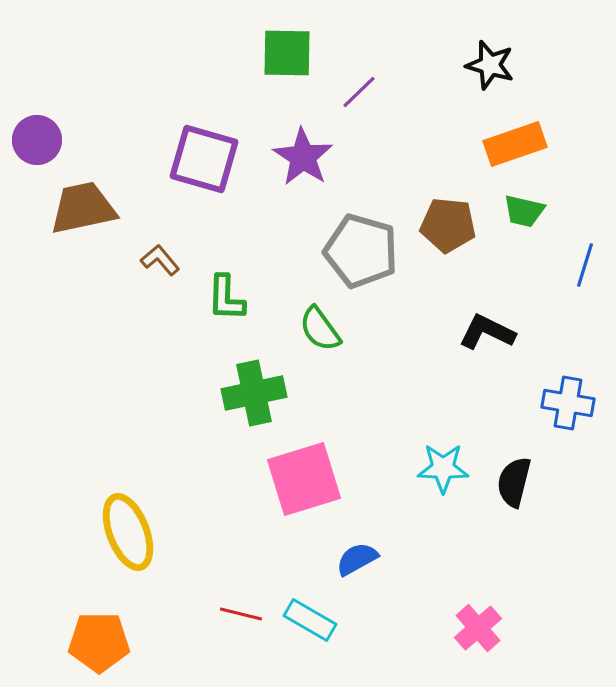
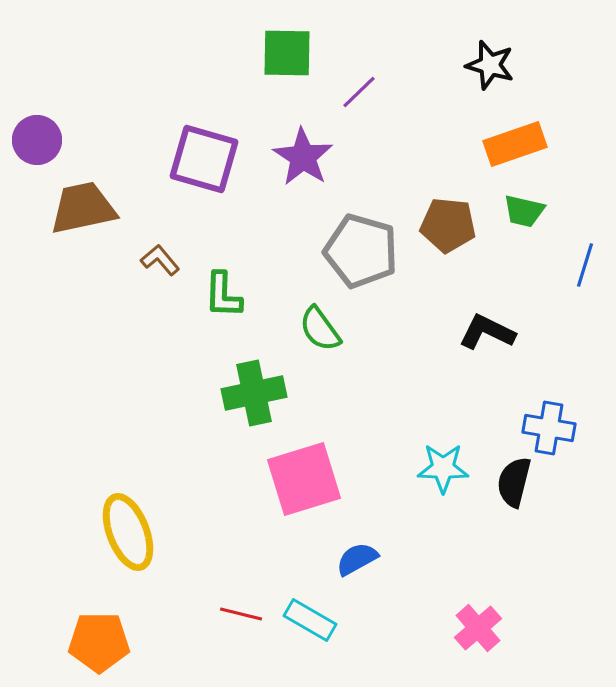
green L-shape: moved 3 px left, 3 px up
blue cross: moved 19 px left, 25 px down
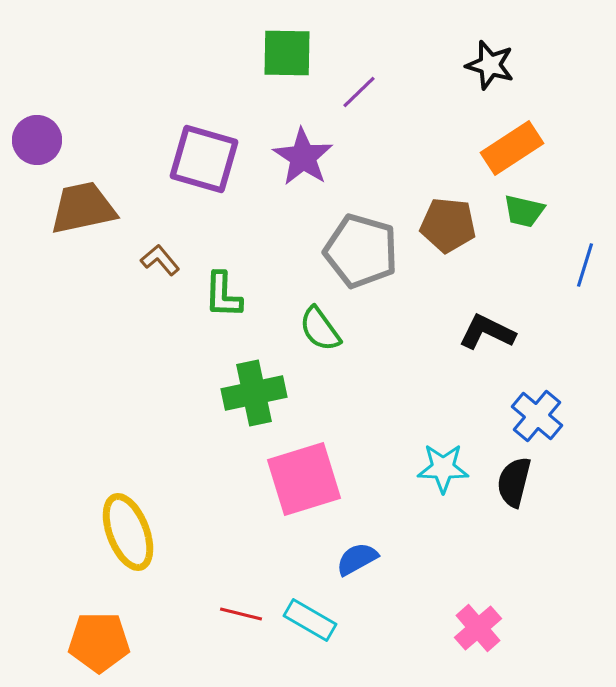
orange rectangle: moved 3 px left, 4 px down; rotated 14 degrees counterclockwise
blue cross: moved 12 px left, 12 px up; rotated 30 degrees clockwise
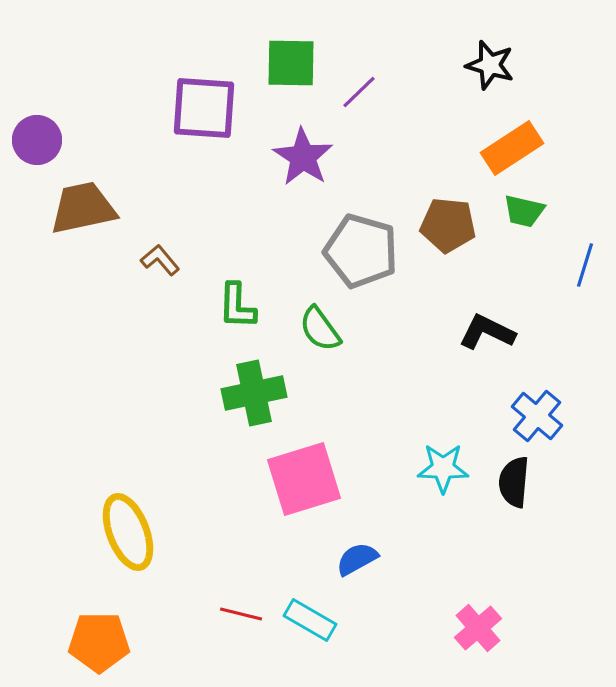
green square: moved 4 px right, 10 px down
purple square: moved 51 px up; rotated 12 degrees counterclockwise
green L-shape: moved 14 px right, 11 px down
black semicircle: rotated 9 degrees counterclockwise
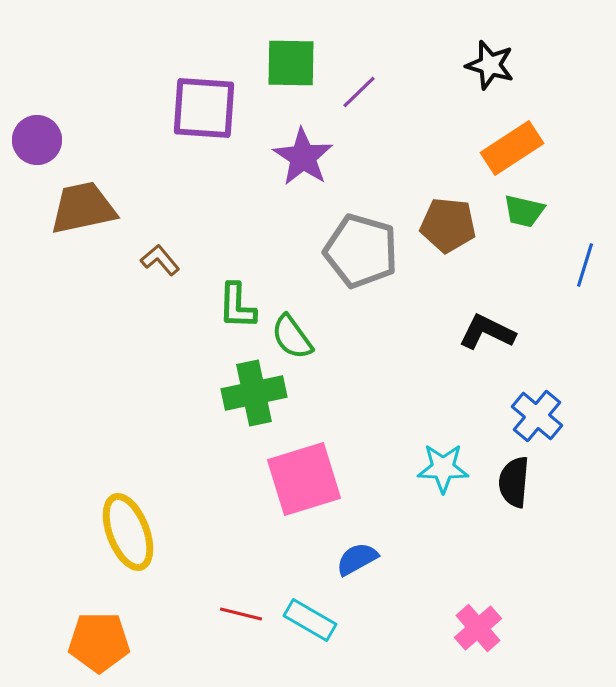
green semicircle: moved 28 px left, 8 px down
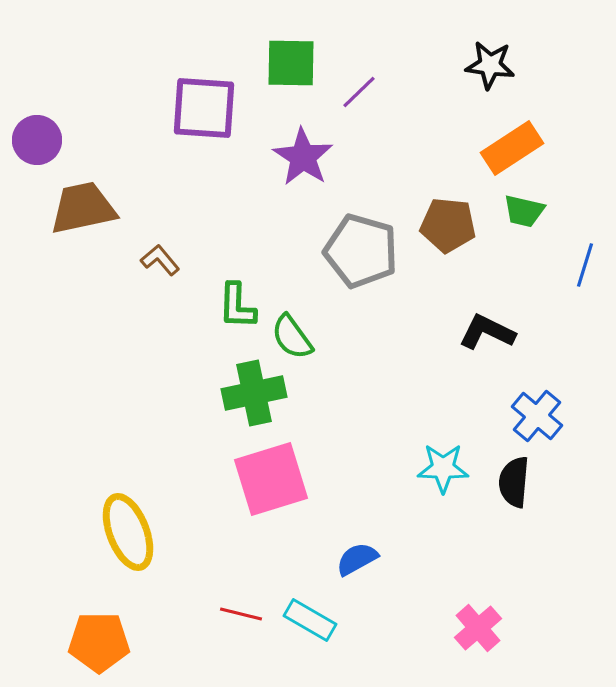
black star: rotated 9 degrees counterclockwise
pink square: moved 33 px left
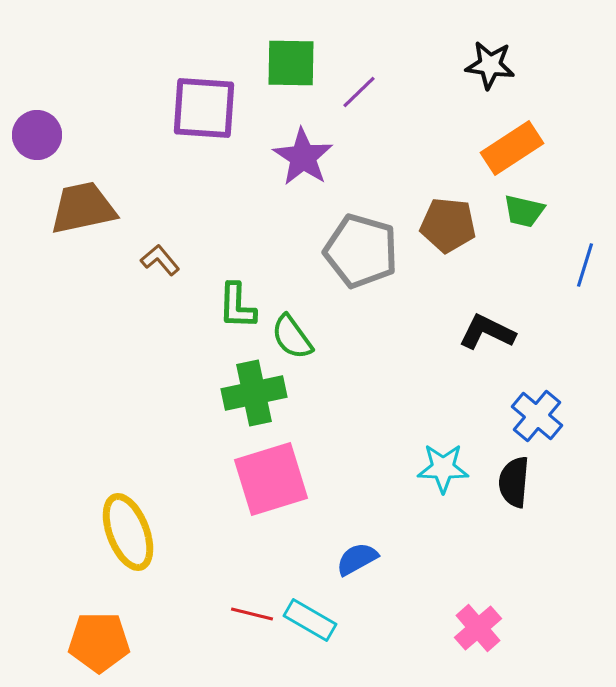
purple circle: moved 5 px up
red line: moved 11 px right
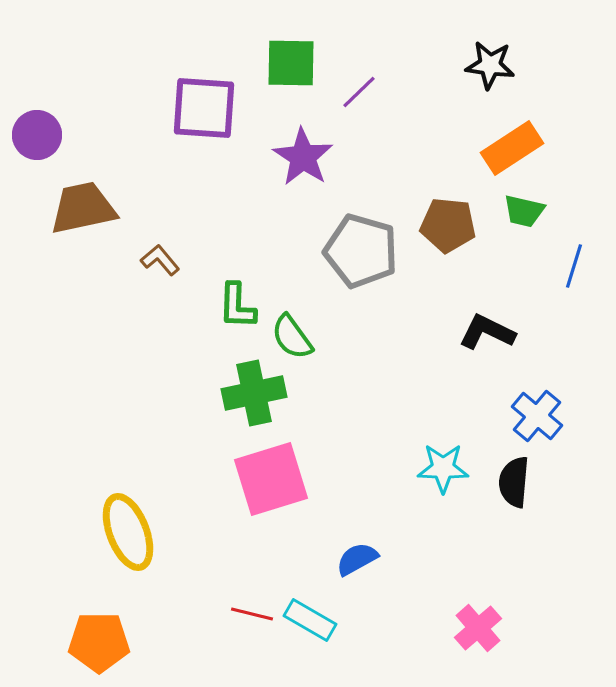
blue line: moved 11 px left, 1 px down
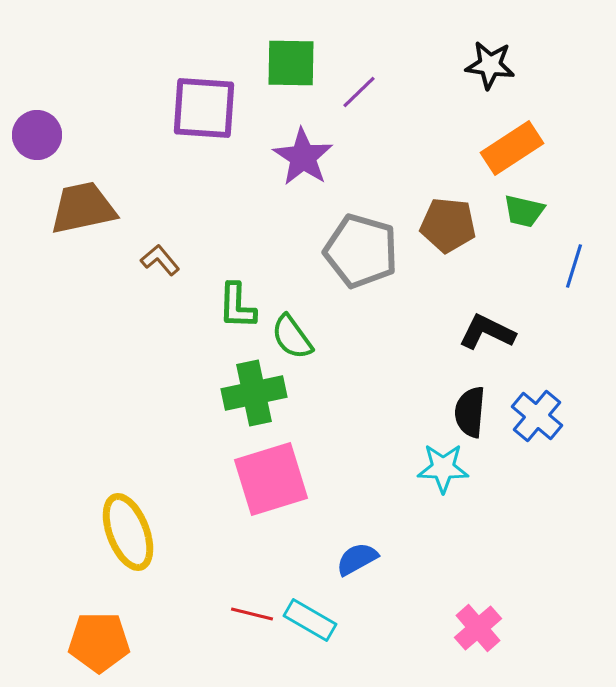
black semicircle: moved 44 px left, 70 px up
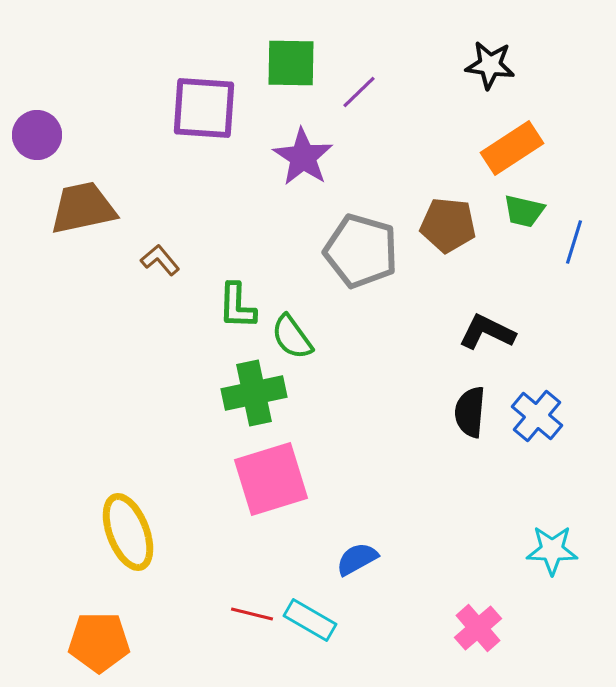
blue line: moved 24 px up
cyan star: moved 109 px right, 82 px down
